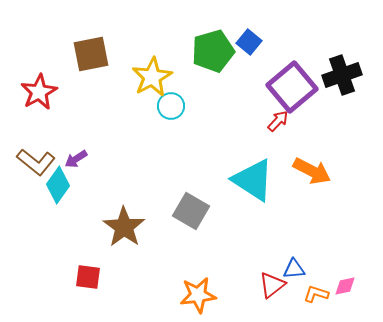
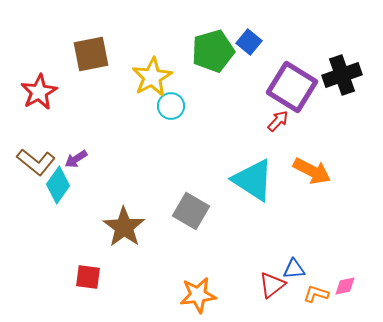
purple square: rotated 18 degrees counterclockwise
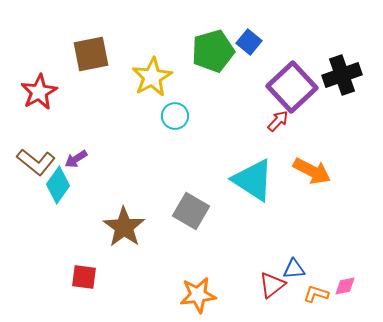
purple square: rotated 15 degrees clockwise
cyan circle: moved 4 px right, 10 px down
red square: moved 4 px left
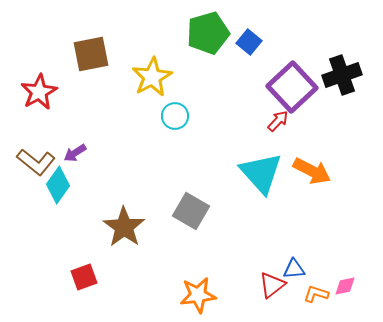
green pentagon: moved 5 px left, 18 px up
purple arrow: moved 1 px left, 6 px up
cyan triangle: moved 8 px right, 7 px up; rotated 15 degrees clockwise
red square: rotated 28 degrees counterclockwise
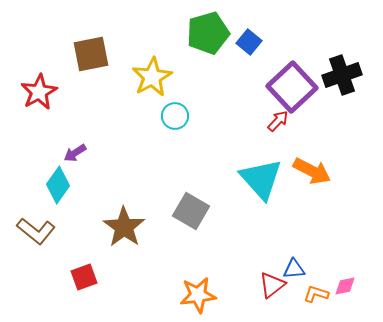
brown L-shape: moved 69 px down
cyan triangle: moved 6 px down
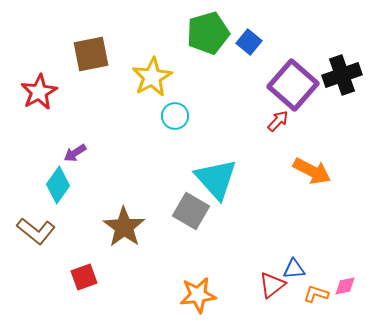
purple square: moved 1 px right, 2 px up; rotated 6 degrees counterclockwise
cyan triangle: moved 45 px left
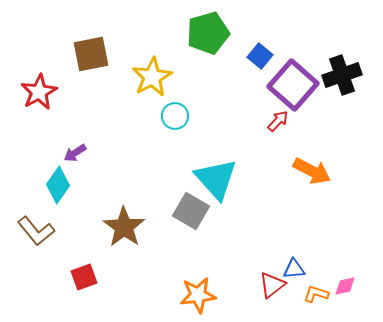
blue square: moved 11 px right, 14 px down
brown L-shape: rotated 12 degrees clockwise
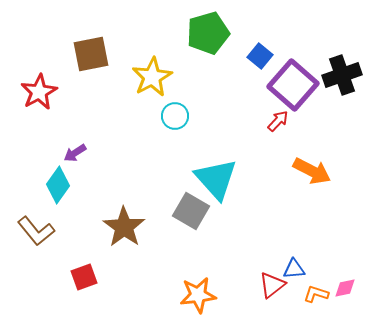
pink diamond: moved 2 px down
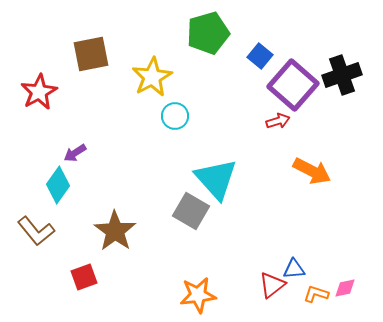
red arrow: rotated 30 degrees clockwise
brown star: moved 9 px left, 4 px down
